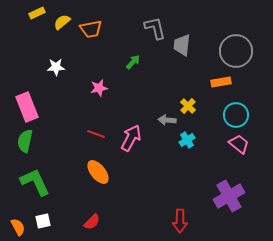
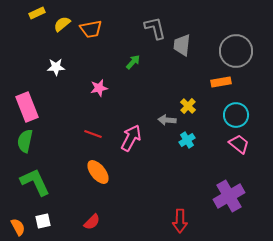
yellow semicircle: moved 2 px down
red line: moved 3 px left
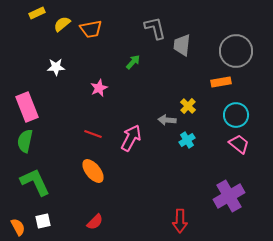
pink star: rotated 12 degrees counterclockwise
orange ellipse: moved 5 px left, 1 px up
red semicircle: moved 3 px right
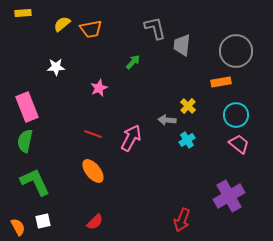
yellow rectangle: moved 14 px left; rotated 21 degrees clockwise
red arrow: moved 2 px right, 1 px up; rotated 20 degrees clockwise
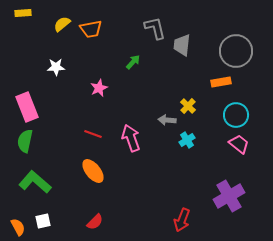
pink arrow: rotated 48 degrees counterclockwise
green L-shape: rotated 24 degrees counterclockwise
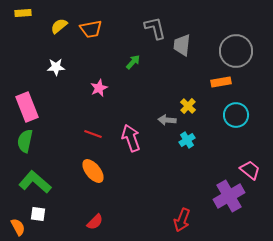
yellow semicircle: moved 3 px left, 2 px down
pink trapezoid: moved 11 px right, 26 px down
white square: moved 5 px left, 7 px up; rotated 21 degrees clockwise
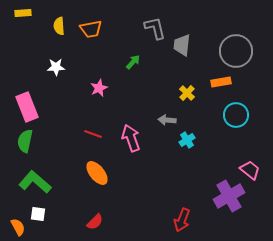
yellow semicircle: rotated 54 degrees counterclockwise
yellow cross: moved 1 px left, 13 px up
orange ellipse: moved 4 px right, 2 px down
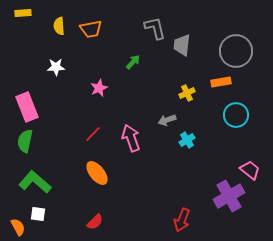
yellow cross: rotated 21 degrees clockwise
gray arrow: rotated 24 degrees counterclockwise
red line: rotated 66 degrees counterclockwise
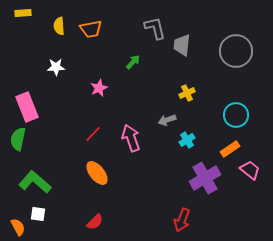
orange rectangle: moved 9 px right, 67 px down; rotated 24 degrees counterclockwise
green semicircle: moved 7 px left, 2 px up
purple cross: moved 24 px left, 18 px up
